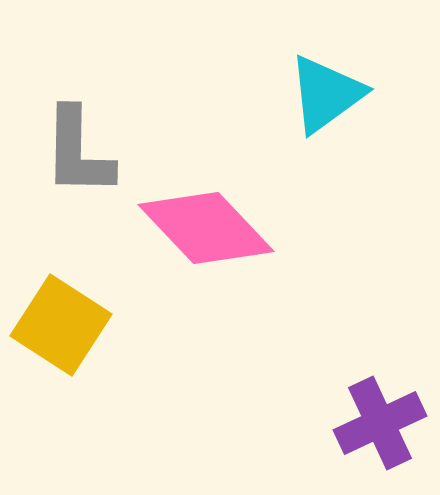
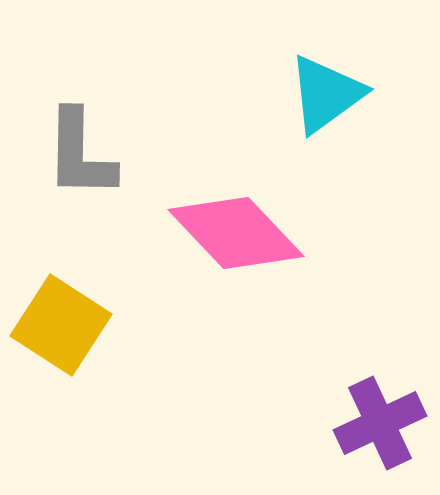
gray L-shape: moved 2 px right, 2 px down
pink diamond: moved 30 px right, 5 px down
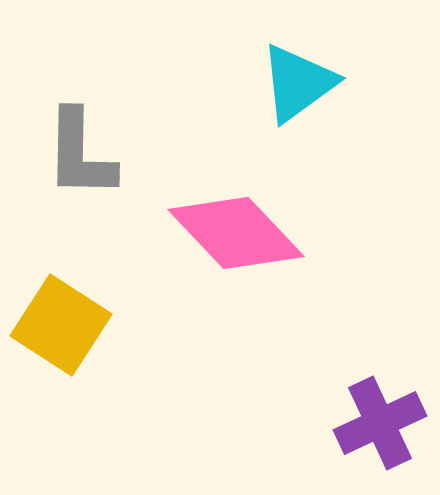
cyan triangle: moved 28 px left, 11 px up
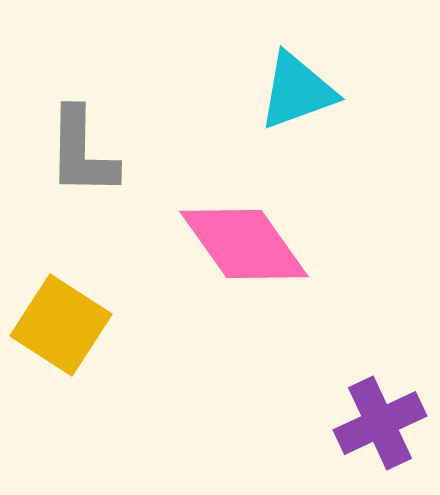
cyan triangle: moved 1 px left, 8 px down; rotated 16 degrees clockwise
gray L-shape: moved 2 px right, 2 px up
pink diamond: moved 8 px right, 11 px down; rotated 8 degrees clockwise
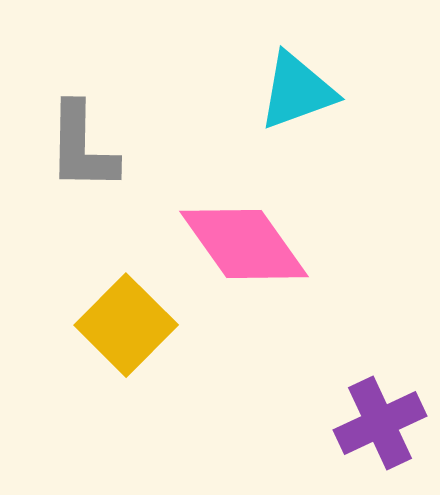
gray L-shape: moved 5 px up
yellow square: moved 65 px right; rotated 12 degrees clockwise
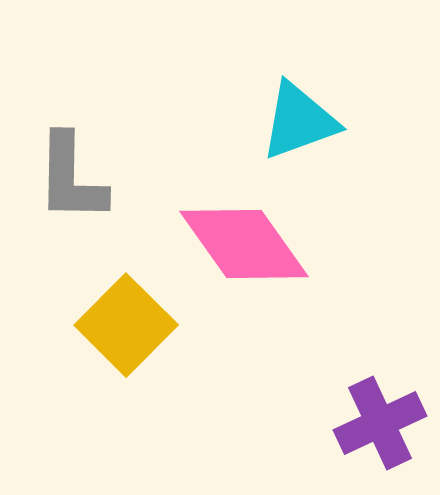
cyan triangle: moved 2 px right, 30 px down
gray L-shape: moved 11 px left, 31 px down
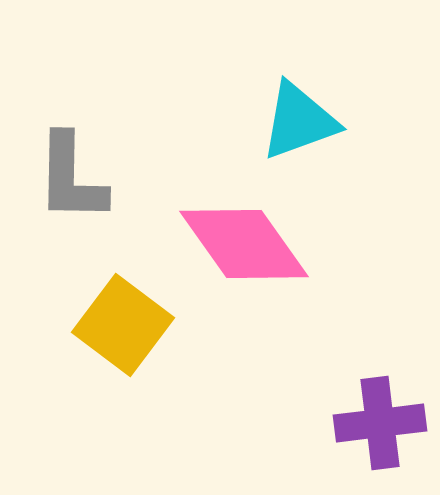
yellow square: moved 3 px left; rotated 8 degrees counterclockwise
purple cross: rotated 18 degrees clockwise
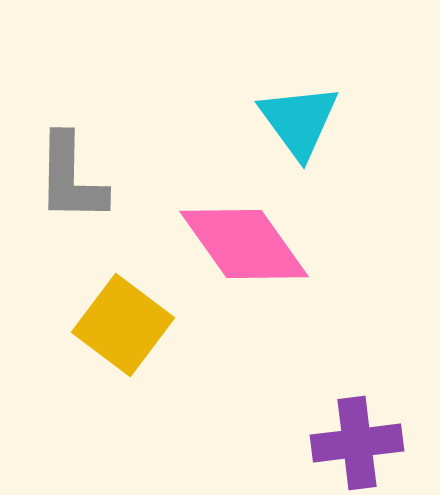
cyan triangle: rotated 46 degrees counterclockwise
purple cross: moved 23 px left, 20 px down
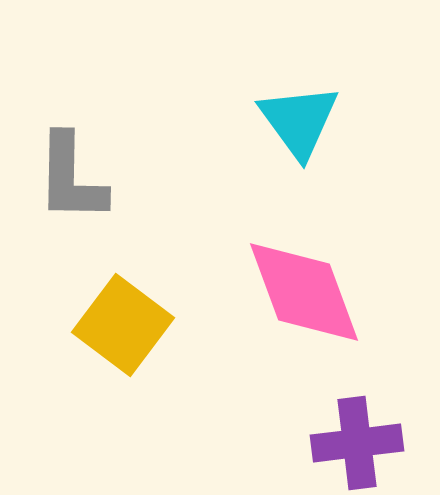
pink diamond: moved 60 px right, 48 px down; rotated 15 degrees clockwise
